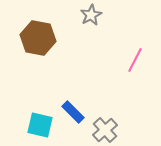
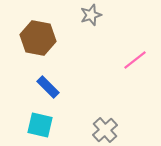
gray star: rotated 10 degrees clockwise
pink line: rotated 25 degrees clockwise
blue rectangle: moved 25 px left, 25 px up
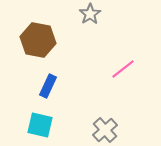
gray star: moved 1 px left, 1 px up; rotated 15 degrees counterclockwise
brown hexagon: moved 2 px down
pink line: moved 12 px left, 9 px down
blue rectangle: moved 1 px up; rotated 70 degrees clockwise
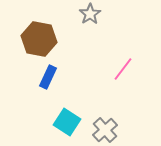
brown hexagon: moved 1 px right, 1 px up
pink line: rotated 15 degrees counterclockwise
blue rectangle: moved 9 px up
cyan square: moved 27 px right, 3 px up; rotated 20 degrees clockwise
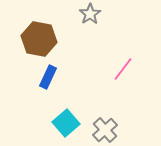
cyan square: moved 1 px left, 1 px down; rotated 16 degrees clockwise
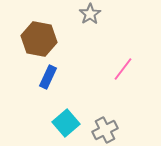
gray cross: rotated 15 degrees clockwise
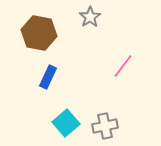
gray star: moved 3 px down
brown hexagon: moved 6 px up
pink line: moved 3 px up
gray cross: moved 4 px up; rotated 15 degrees clockwise
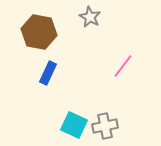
gray star: rotated 10 degrees counterclockwise
brown hexagon: moved 1 px up
blue rectangle: moved 4 px up
cyan square: moved 8 px right, 2 px down; rotated 24 degrees counterclockwise
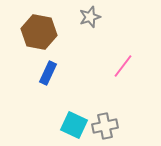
gray star: rotated 25 degrees clockwise
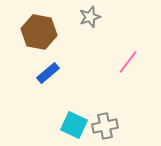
pink line: moved 5 px right, 4 px up
blue rectangle: rotated 25 degrees clockwise
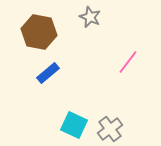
gray star: rotated 30 degrees counterclockwise
gray cross: moved 5 px right, 3 px down; rotated 25 degrees counterclockwise
